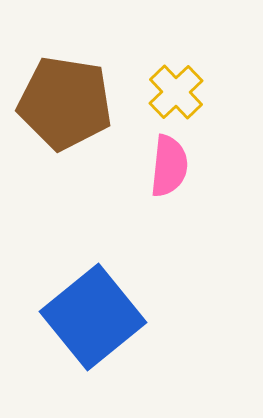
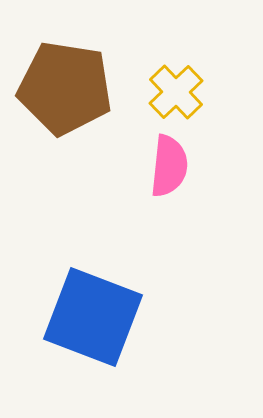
brown pentagon: moved 15 px up
blue square: rotated 30 degrees counterclockwise
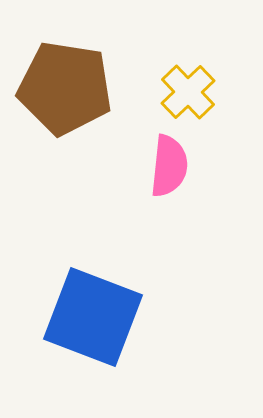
yellow cross: moved 12 px right
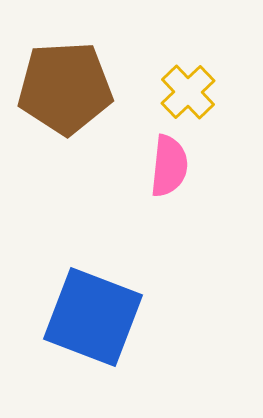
brown pentagon: rotated 12 degrees counterclockwise
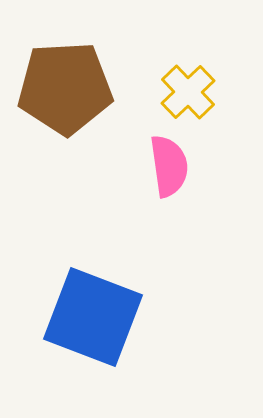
pink semicircle: rotated 14 degrees counterclockwise
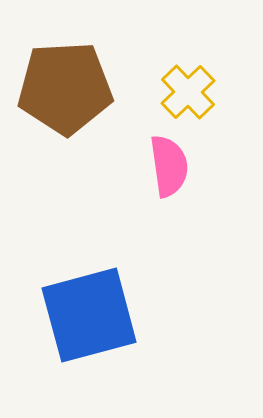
blue square: moved 4 px left, 2 px up; rotated 36 degrees counterclockwise
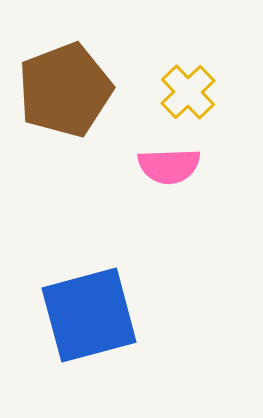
brown pentagon: moved 2 px down; rotated 18 degrees counterclockwise
pink semicircle: rotated 96 degrees clockwise
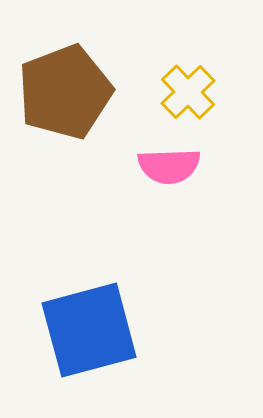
brown pentagon: moved 2 px down
blue square: moved 15 px down
